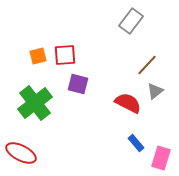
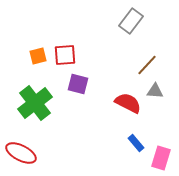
gray triangle: rotated 42 degrees clockwise
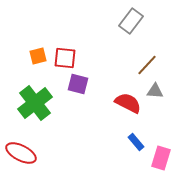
red square: moved 3 px down; rotated 10 degrees clockwise
blue rectangle: moved 1 px up
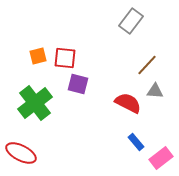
pink rectangle: rotated 35 degrees clockwise
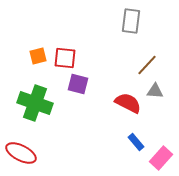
gray rectangle: rotated 30 degrees counterclockwise
green cross: rotated 32 degrees counterclockwise
pink rectangle: rotated 10 degrees counterclockwise
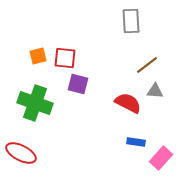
gray rectangle: rotated 10 degrees counterclockwise
brown line: rotated 10 degrees clockwise
blue rectangle: rotated 42 degrees counterclockwise
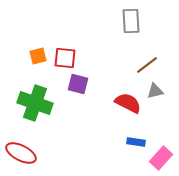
gray triangle: rotated 18 degrees counterclockwise
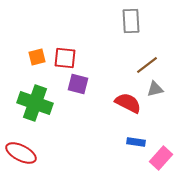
orange square: moved 1 px left, 1 px down
gray triangle: moved 2 px up
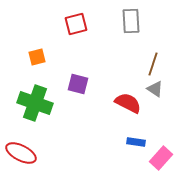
red square: moved 11 px right, 34 px up; rotated 20 degrees counterclockwise
brown line: moved 6 px right, 1 px up; rotated 35 degrees counterclockwise
gray triangle: rotated 48 degrees clockwise
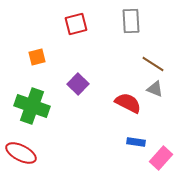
brown line: rotated 75 degrees counterclockwise
purple square: rotated 30 degrees clockwise
gray triangle: rotated 12 degrees counterclockwise
green cross: moved 3 px left, 3 px down
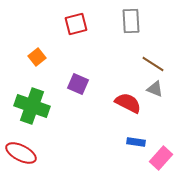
orange square: rotated 24 degrees counterclockwise
purple square: rotated 20 degrees counterclockwise
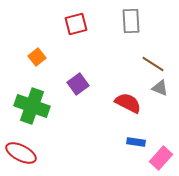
purple square: rotated 30 degrees clockwise
gray triangle: moved 5 px right, 1 px up
